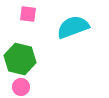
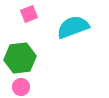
pink square: moved 1 px right; rotated 30 degrees counterclockwise
green hexagon: moved 1 px up; rotated 20 degrees counterclockwise
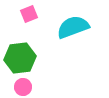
pink circle: moved 2 px right
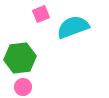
pink square: moved 12 px right
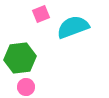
pink circle: moved 3 px right
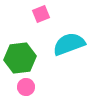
cyan semicircle: moved 4 px left, 17 px down
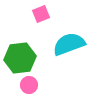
pink circle: moved 3 px right, 2 px up
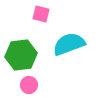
pink square: rotated 36 degrees clockwise
green hexagon: moved 1 px right, 3 px up
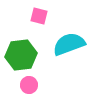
pink square: moved 2 px left, 2 px down
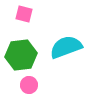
pink square: moved 15 px left, 2 px up
cyan semicircle: moved 3 px left, 3 px down
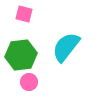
cyan semicircle: rotated 32 degrees counterclockwise
pink circle: moved 3 px up
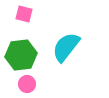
pink circle: moved 2 px left, 2 px down
